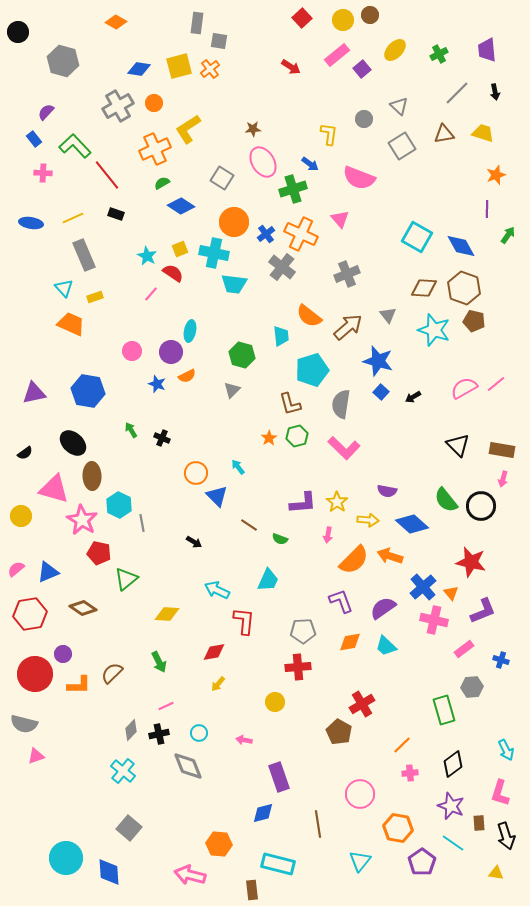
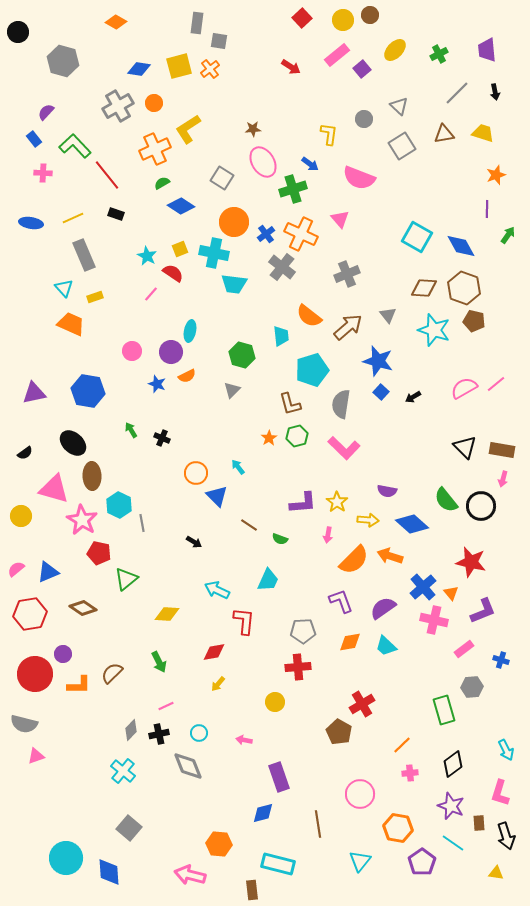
black triangle at (458, 445): moved 7 px right, 2 px down
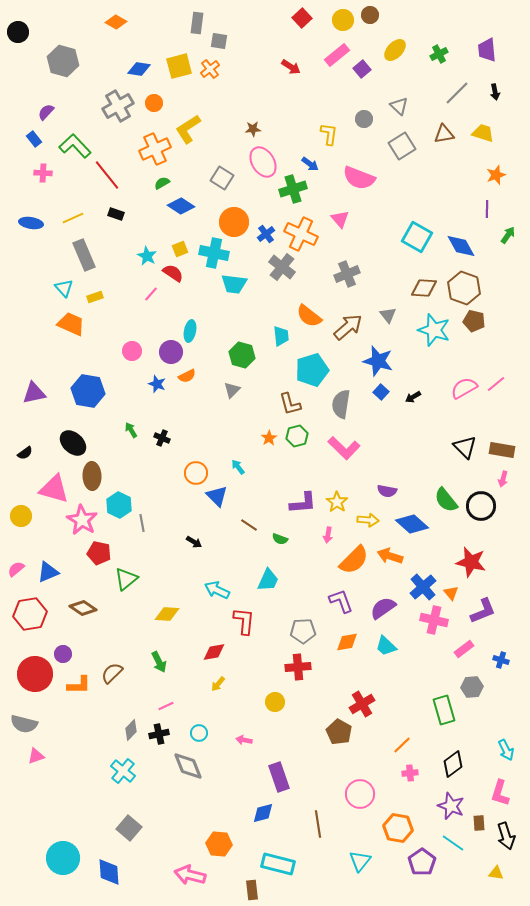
orange diamond at (350, 642): moved 3 px left
cyan circle at (66, 858): moved 3 px left
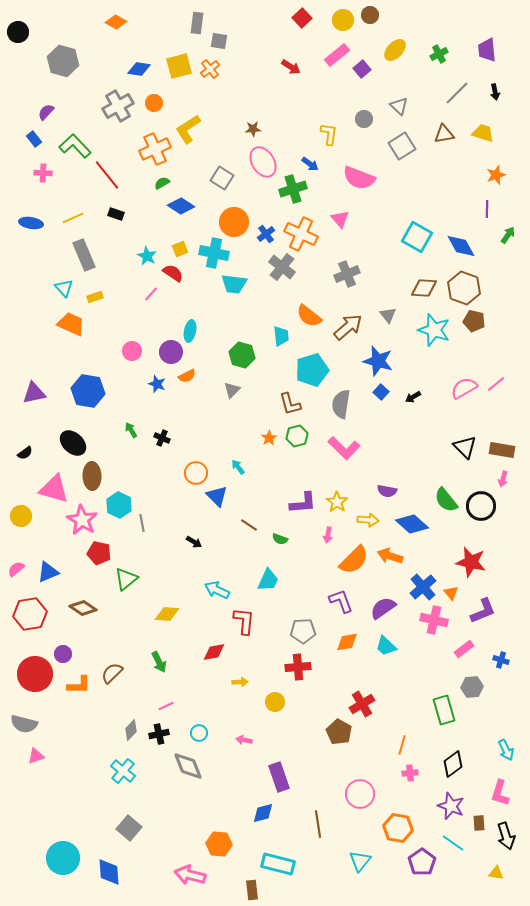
yellow arrow at (218, 684): moved 22 px right, 2 px up; rotated 133 degrees counterclockwise
orange line at (402, 745): rotated 30 degrees counterclockwise
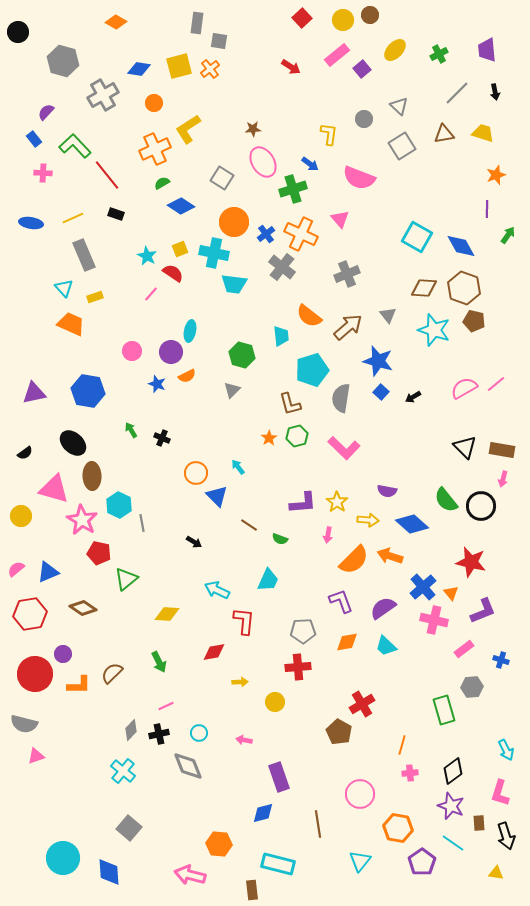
gray cross at (118, 106): moved 15 px left, 11 px up
gray semicircle at (341, 404): moved 6 px up
black diamond at (453, 764): moved 7 px down
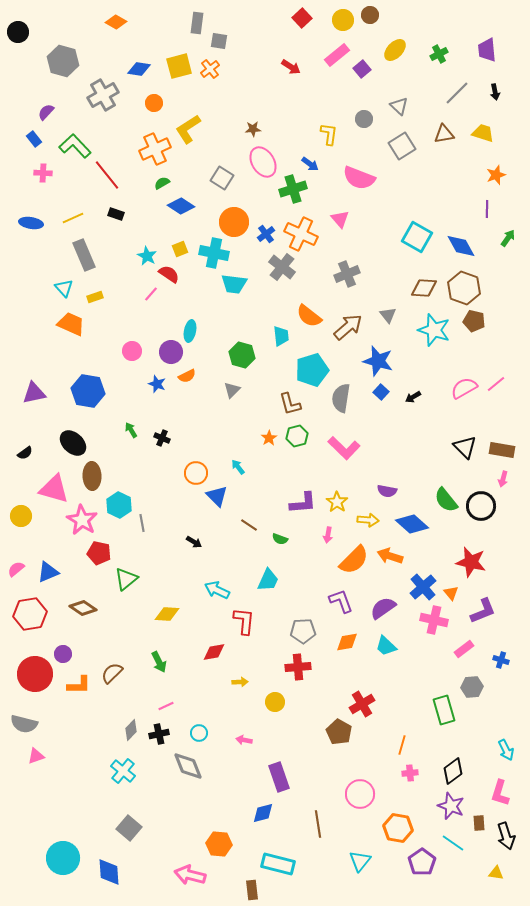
green arrow at (508, 235): moved 3 px down
red semicircle at (173, 273): moved 4 px left, 1 px down
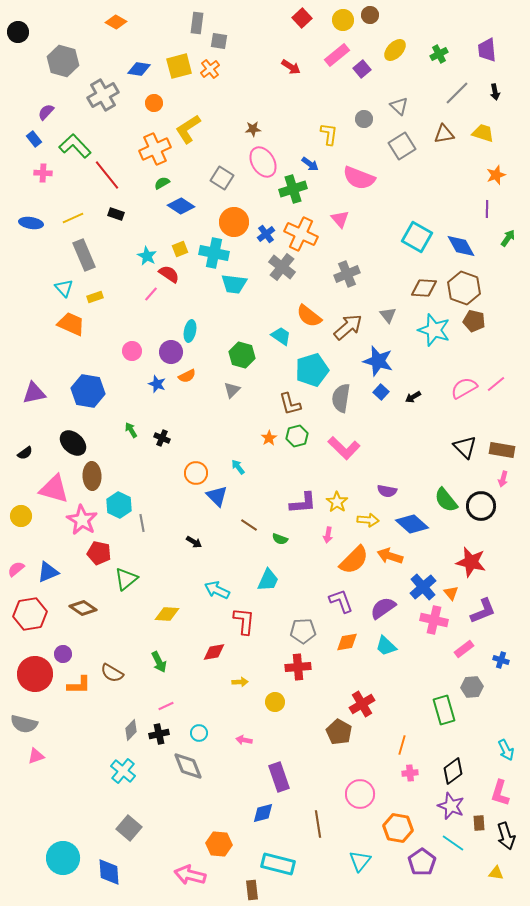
cyan trapezoid at (281, 336): rotated 50 degrees counterclockwise
brown semicircle at (112, 673): rotated 105 degrees counterclockwise
